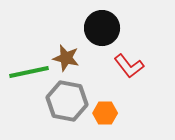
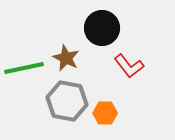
brown star: rotated 12 degrees clockwise
green line: moved 5 px left, 4 px up
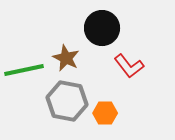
green line: moved 2 px down
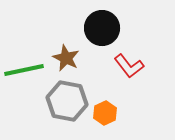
orange hexagon: rotated 25 degrees counterclockwise
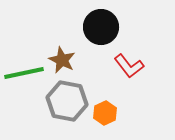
black circle: moved 1 px left, 1 px up
brown star: moved 4 px left, 2 px down
green line: moved 3 px down
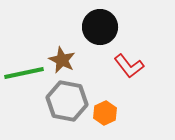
black circle: moved 1 px left
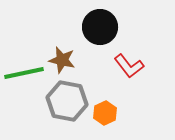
brown star: rotated 12 degrees counterclockwise
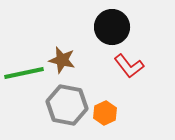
black circle: moved 12 px right
gray hexagon: moved 4 px down
